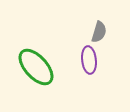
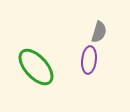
purple ellipse: rotated 12 degrees clockwise
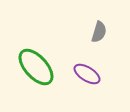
purple ellipse: moved 2 px left, 14 px down; rotated 64 degrees counterclockwise
